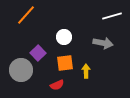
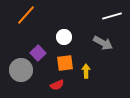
gray arrow: rotated 18 degrees clockwise
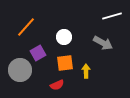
orange line: moved 12 px down
purple square: rotated 14 degrees clockwise
gray circle: moved 1 px left
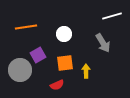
orange line: rotated 40 degrees clockwise
white circle: moved 3 px up
gray arrow: rotated 30 degrees clockwise
purple square: moved 2 px down
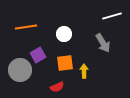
yellow arrow: moved 2 px left
red semicircle: moved 2 px down
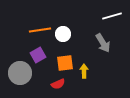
orange line: moved 14 px right, 3 px down
white circle: moved 1 px left
gray circle: moved 3 px down
red semicircle: moved 1 px right, 3 px up
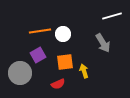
orange line: moved 1 px down
orange square: moved 1 px up
yellow arrow: rotated 16 degrees counterclockwise
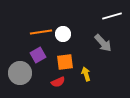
orange line: moved 1 px right, 1 px down
gray arrow: rotated 12 degrees counterclockwise
yellow arrow: moved 2 px right, 3 px down
red semicircle: moved 2 px up
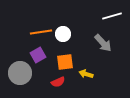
yellow arrow: rotated 56 degrees counterclockwise
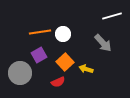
orange line: moved 1 px left
purple square: moved 1 px right
orange square: rotated 36 degrees counterclockwise
yellow arrow: moved 5 px up
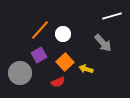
orange line: moved 2 px up; rotated 40 degrees counterclockwise
